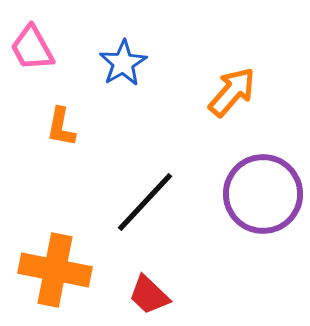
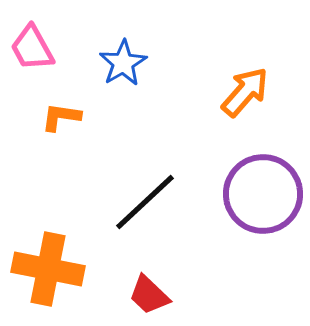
orange arrow: moved 13 px right
orange L-shape: moved 10 px up; rotated 87 degrees clockwise
black line: rotated 4 degrees clockwise
orange cross: moved 7 px left, 1 px up
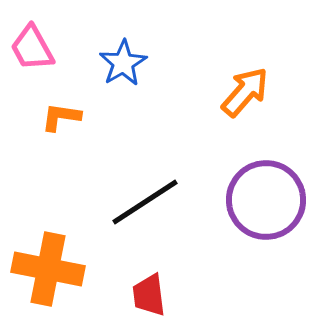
purple circle: moved 3 px right, 6 px down
black line: rotated 10 degrees clockwise
red trapezoid: rotated 39 degrees clockwise
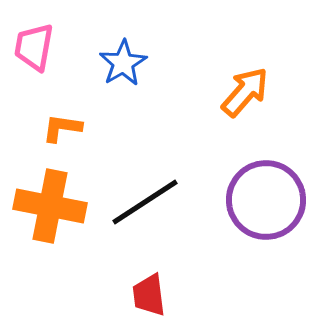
pink trapezoid: moved 2 px right, 1 px up; rotated 39 degrees clockwise
orange L-shape: moved 1 px right, 11 px down
orange cross: moved 2 px right, 63 px up
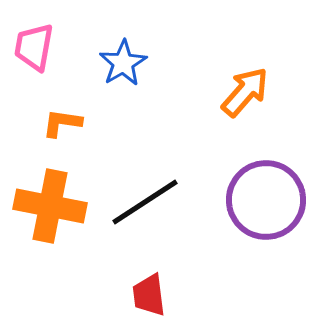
orange L-shape: moved 5 px up
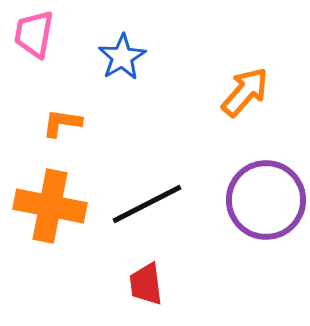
pink trapezoid: moved 13 px up
blue star: moved 1 px left, 6 px up
black line: moved 2 px right, 2 px down; rotated 6 degrees clockwise
red trapezoid: moved 3 px left, 11 px up
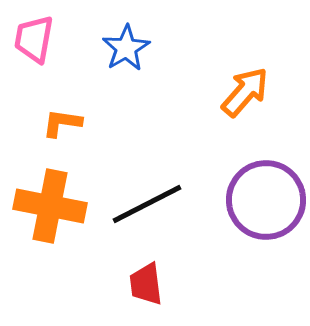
pink trapezoid: moved 5 px down
blue star: moved 4 px right, 9 px up
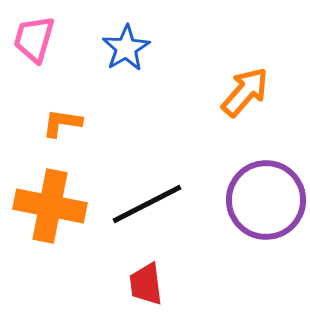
pink trapezoid: rotated 6 degrees clockwise
